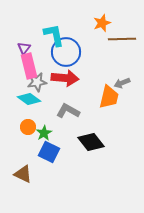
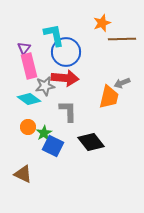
gray star: moved 8 px right, 4 px down
gray L-shape: rotated 60 degrees clockwise
blue square: moved 4 px right, 6 px up
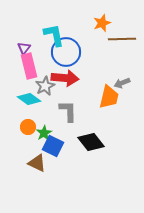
gray star: rotated 18 degrees counterclockwise
brown triangle: moved 14 px right, 11 px up
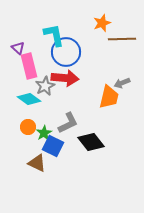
purple triangle: moved 6 px left; rotated 24 degrees counterclockwise
gray L-shape: moved 12 px down; rotated 65 degrees clockwise
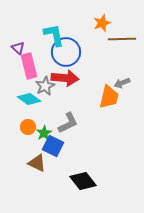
black diamond: moved 8 px left, 39 px down
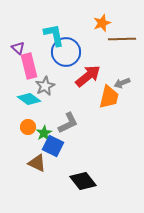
red arrow: moved 23 px right, 2 px up; rotated 44 degrees counterclockwise
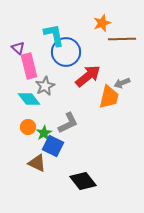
cyan diamond: rotated 15 degrees clockwise
